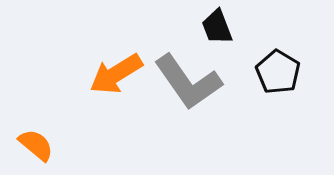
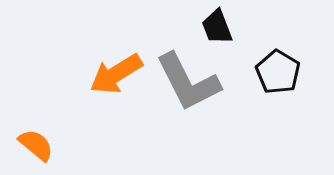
gray L-shape: rotated 8 degrees clockwise
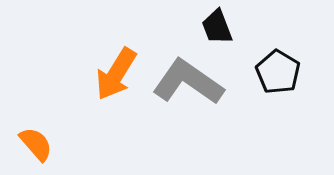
orange arrow: rotated 26 degrees counterclockwise
gray L-shape: rotated 152 degrees clockwise
orange semicircle: moved 1 px up; rotated 9 degrees clockwise
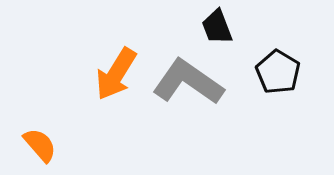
orange semicircle: moved 4 px right, 1 px down
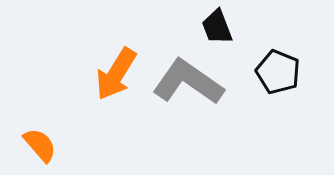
black pentagon: rotated 9 degrees counterclockwise
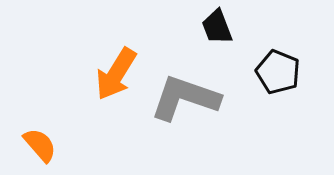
gray L-shape: moved 3 px left, 16 px down; rotated 16 degrees counterclockwise
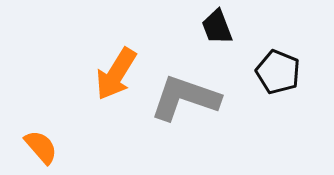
orange semicircle: moved 1 px right, 2 px down
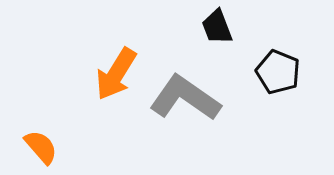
gray L-shape: rotated 16 degrees clockwise
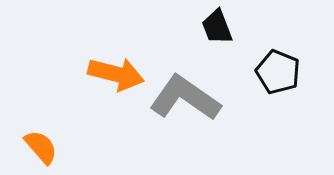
orange arrow: rotated 108 degrees counterclockwise
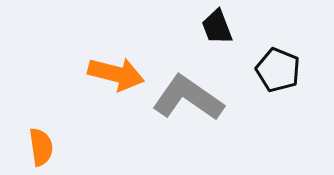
black pentagon: moved 2 px up
gray L-shape: moved 3 px right
orange semicircle: rotated 33 degrees clockwise
